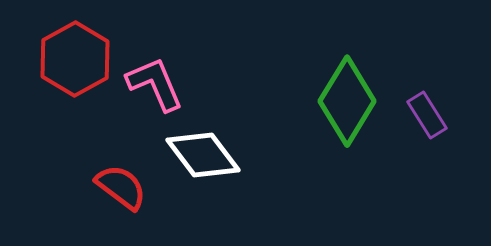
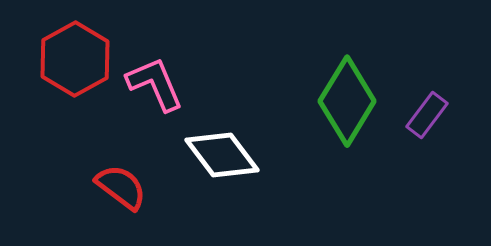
purple rectangle: rotated 69 degrees clockwise
white diamond: moved 19 px right
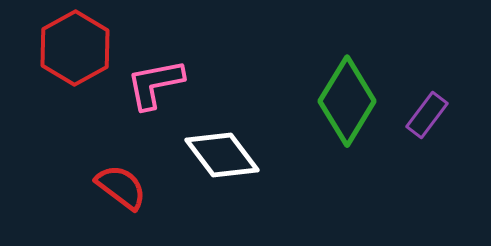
red hexagon: moved 11 px up
pink L-shape: rotated 78 degrees counterclockwise
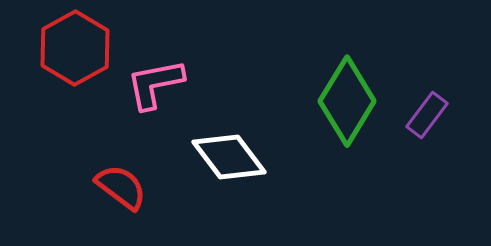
white diamond: moved 7 px right, 2 px down
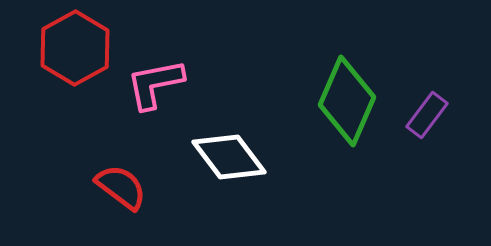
green diamond: rotated 8 degrees counterclockwise
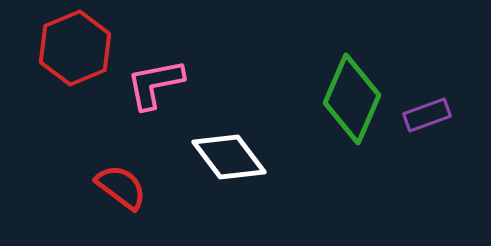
red hexagon: rotated 6 degrees clockwise
green diamond: moved 5 px right, 2 px up
purple rectangle: rotated 33 degrees clockwise
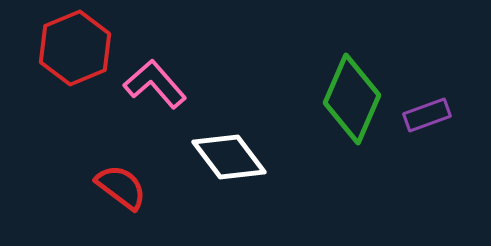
pink L-shape: rotated 60 degrees clockwise
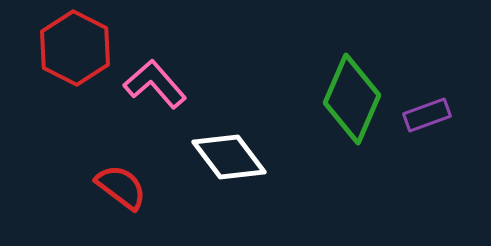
red hexagon: rotated 10 degrees counterclockwise
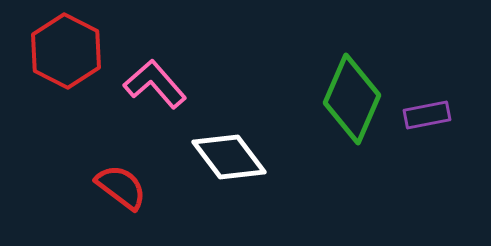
red hexagon: moved 9 px left, 3 px down
purple rectangle: rotated 9 degrees clockwise
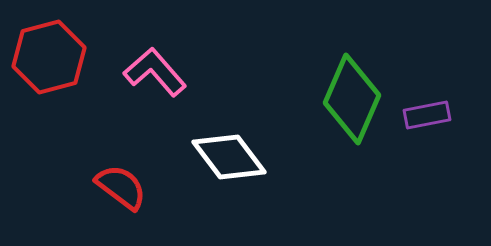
red hexagon: moved 17 px left, 6 px down; rotated 18 degrees clockwise
pink L-shape: moved 12 px up
